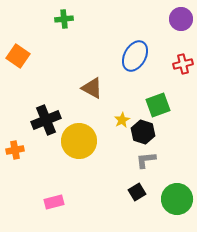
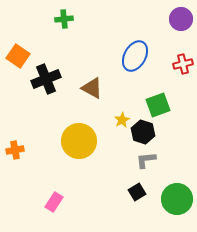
black cross: moved 41 px up
pink rectangle: rotated 42 degrees counterclockwise
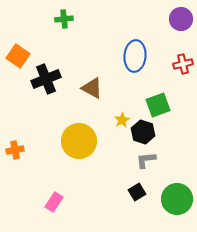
blue ellipse: rotated 24 degrees counterclockwise
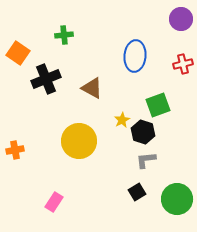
green cross: moved 16 px down
orange square: moved 3 px up
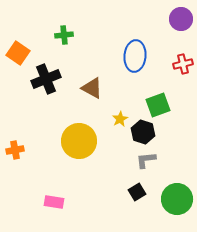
yellow star: moved 2 px left, 1 px up
pink rectangle: rotated 66 degrees clockwise
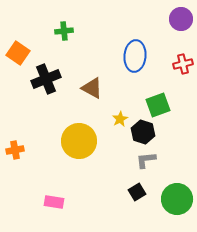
green cross: moved 4 px up
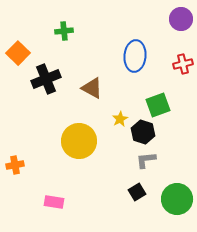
orange square: rotated 10 degrees clockwise
orange cross: moved 15 px down
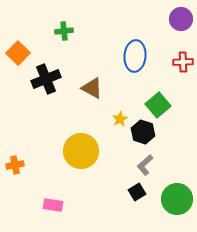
red cross: moved 2 px up; rotated 12 degrees clockwise
green square: rotated 20 degrees counterclockwise
yellow circle: moved 2 px right, 10 px down
gray L-shape: moved 1 px left, 5 px down; rotated 35 degrees counterclockwise
pink rectangle: moved 1 px left, 3 px down
